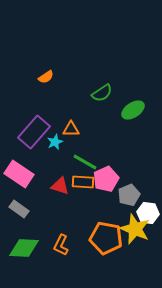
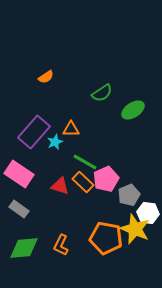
orange rectangle: rotated 40 degrees clockwise
green diamond: rotated 8 degrees counterclockwise
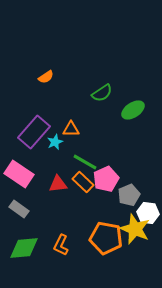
red triangle: moved 2 px left, 2 px up; rotated 24 degrees counterclockwise
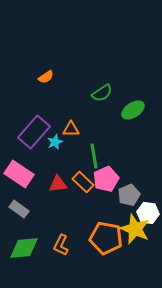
green line: moved 9 px right, 6 px up; rotated 50 degrees clockwise
